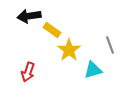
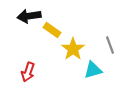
yellow star: moved 4 px right, 1 px up
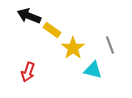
black arrow: rotated 30 degrees clockwise
yellow star: moved 1 px up
cyan triangle: rotated 30 degrees clockwise
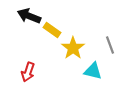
cyan triangle: moved 1 px down
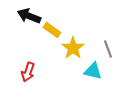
gray line: moved 2 px left, 4 px down
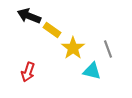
cyan triangle: moved 1 px left
